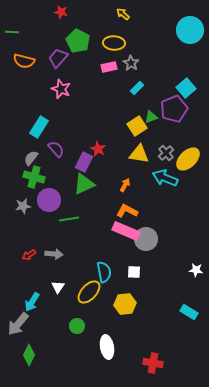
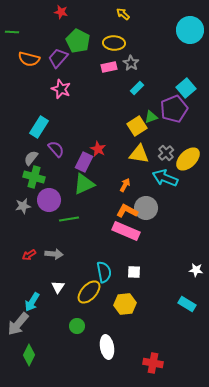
orange semicircle at (24, 61): moved 5 px right, 2 px up
gray circle at (146, 239): moved 31 px up
cyan rectangle at (189, 312): moved 2 px left, 8 px up
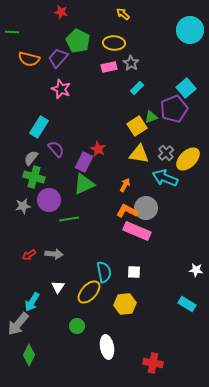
pink rectangle at (126, 231): moved 11 px right
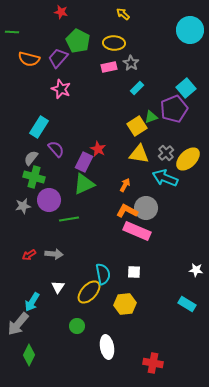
cyan semicircle at (104, 272): moved 1 px left, 2 px down
